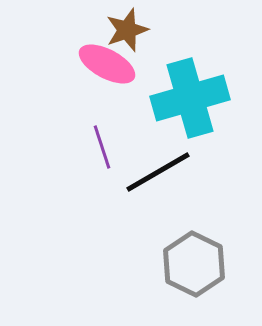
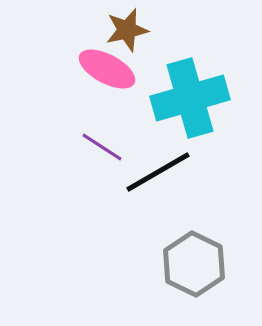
brown star: rotated 6 degrees clockwise
pink ellipse: moved 5 px down
purple line: rotated 39 degrees counterclockwise
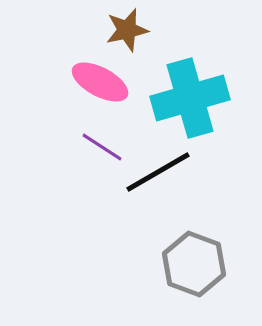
pink ellipse: moved 7 px left, 13 px down
gray hexagon: rotated 6 degrees counterclockwise
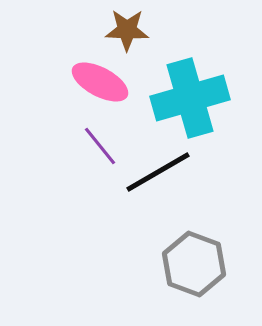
brown star: rotated 15 degrees clockwise
purple line: moved 2 px left, 1 px up; rotated 18 degrees clockwise
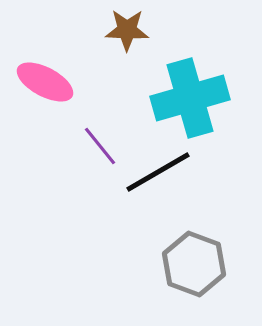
pink ellipse: moved 55 px left
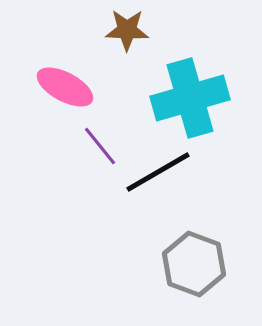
pink ellipse: moved 20 px right, 5 px down
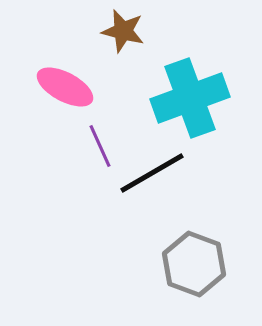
brown star: moved 4 px left, 1 px down; rotated 12 degrees clockwise
cyan cross: rotated 4 degrees counterclockwise
purple line: rotated 15 degrees clockwise
black line: moved 6 px left, 1 px down
